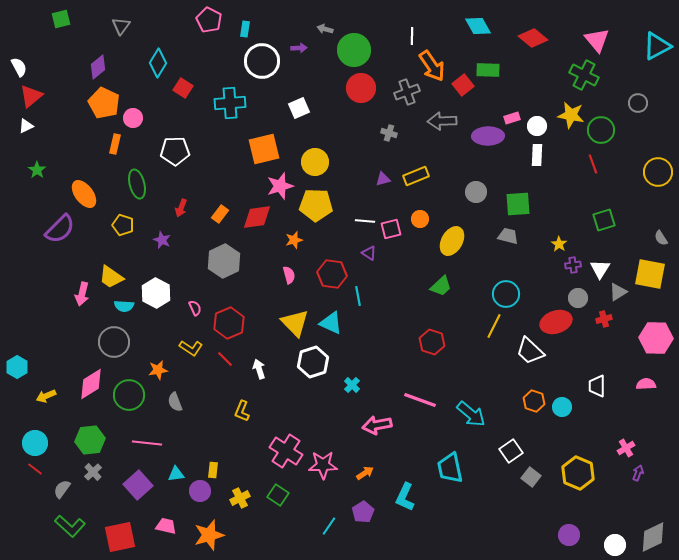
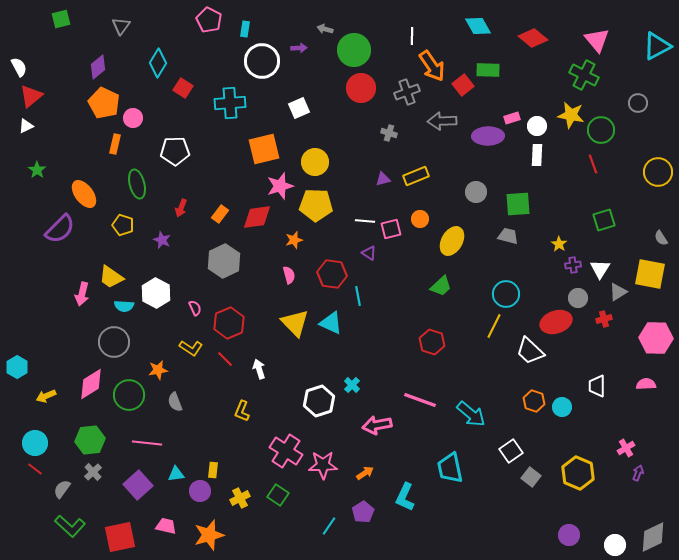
white hexagon at (313, 362): moved 6 px right, 39 px down
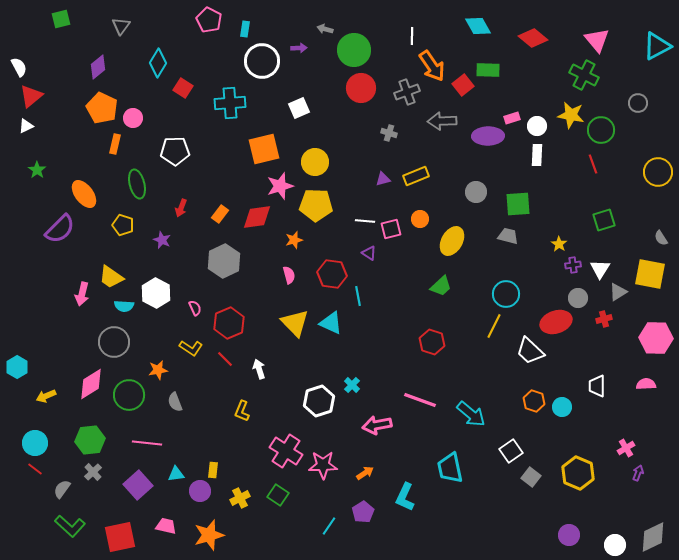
orange pentagon at (104, 103): moved 2 px left, 5 px down
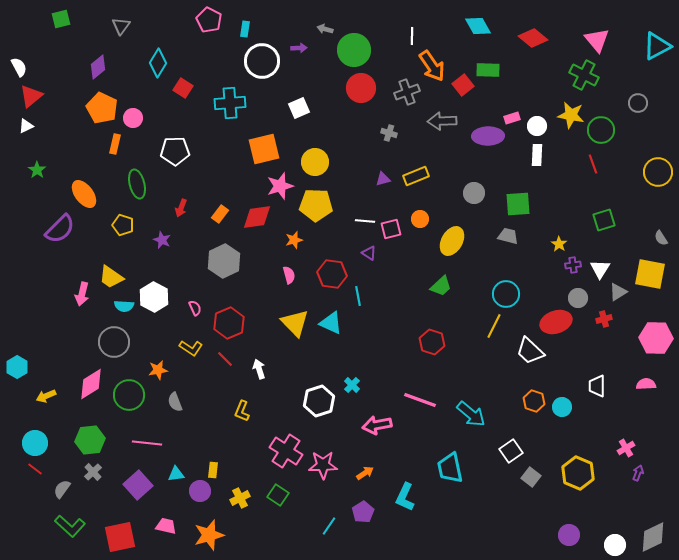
gray circle at (476, 192): moved 2 px left, 1 px down
white hexagon at (156, 293): moved 2 px left, 4 px down
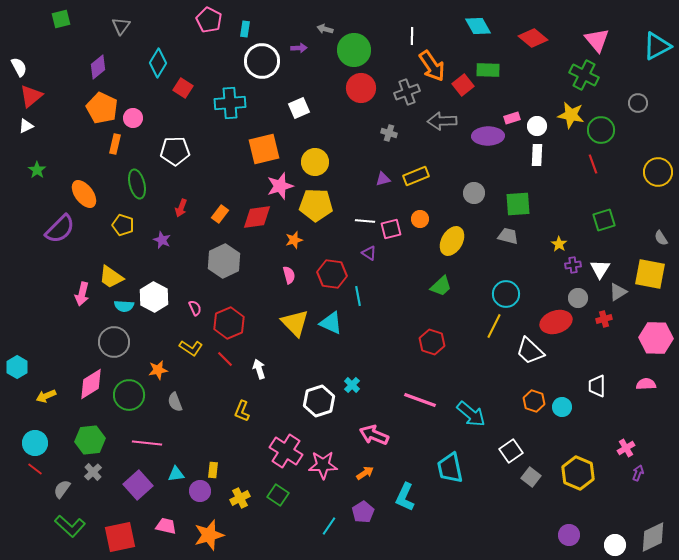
pink arrow at (377, 425): moved 3 px left, 10 px down; rotated 32 degrees clockwise
